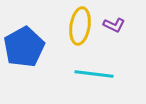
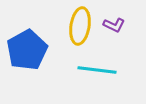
blue pentagon: moved 3 px right, 3 px down
cyan line: moved 3 px right, 4 px up
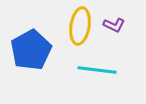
blue pentagon: moved 4 px right
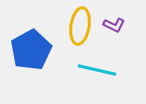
cyan line: rotated 6 degrees clockwise
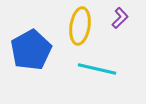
purple L-shape: moved 6 px right, 7 px up; rotated 70 degrees counterclockwise
cyan line: moved 1 px up
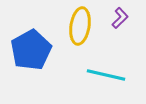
cyan line: moved 9 px right, 6 px down
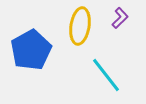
cyan line: rotated 39 degrees clockwise
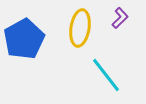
yellow ellipse: moved 2 px down
blue pentagon: moved 7 px left, 11 px up
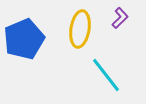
yellow ellipse: moved 1 px down
blue pentagon: rotated 6 degrees clockwise
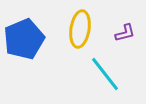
purple L-shape: moved 5 px right, 15 px down; rotated 30 degrees clockwise
cyan line: moved 1 px left, 1 px up
